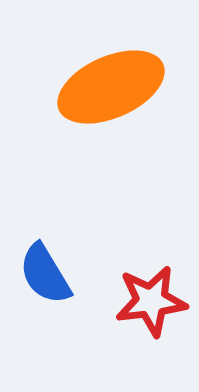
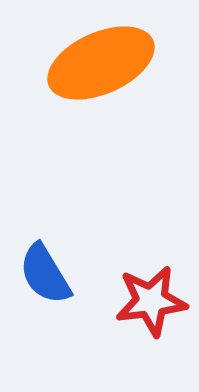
orange ellipse: moved 10 px left, 24 px up
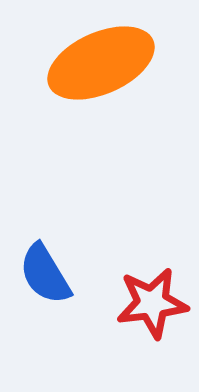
red star: moved 1 px right, 2 px down
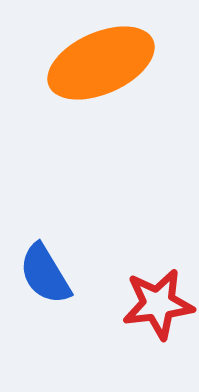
red star: moved 6 px right, 1 px down
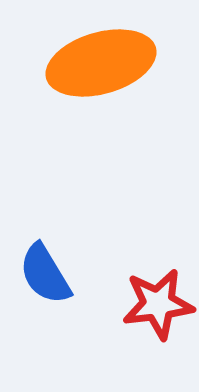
orange ellipse: rotated 8 degrees clockwise
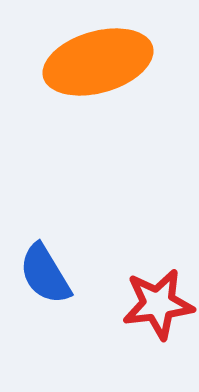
orange ellipse: moved 3 px left, 1 px up
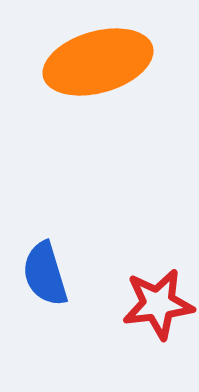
blue semicircle: rotated 14 degrees clockwise
